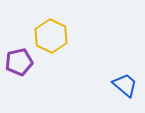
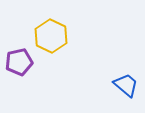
blue trapezoid: moved 1 px right
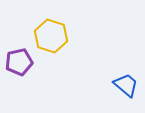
yellow hexagon: rotated 8 degrees counterclockwise
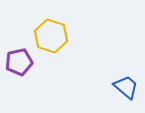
blue trapezoid: moved 2 px down
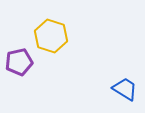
blue trapezoid: moved 1 px left, 2 px down; rotated 8 degrees counterclockwise
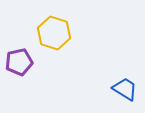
yellow hexagon: moved 3 px right, 3 px up
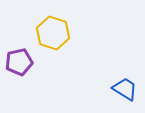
yellow hexagon: moved 1 px left
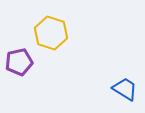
yellow hexagon: moved 2 px left
